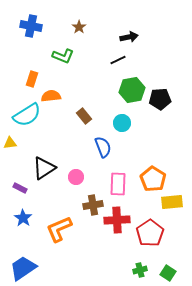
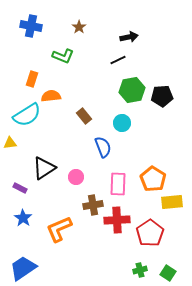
black pentagon: moved 2 px right, 3 px up
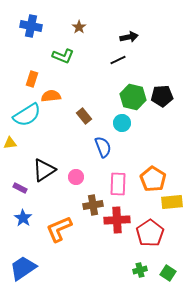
green hexagon: moved 1 px right, 7 px down; rotated 25 degrees clockwise
black triangle: moved 2 px down
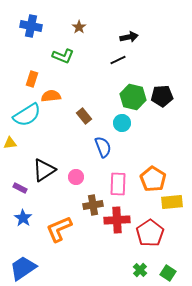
green cross: rotated 32 degrees counterclockwise
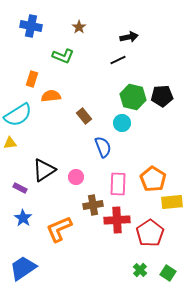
cyan semicircle: moved 9 px left
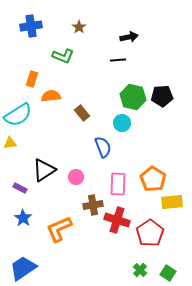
blue cross: rotated 20 degrees counterclockwise
black line: rotated 21 degrees clockwise
brown rectangle: moved 2 px left, 3 px up
red cross: rotated 20 degrees clockwise
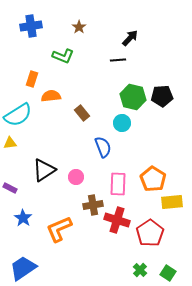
black arrow: moved 1 px right, 1 px down; rotated 36 degrees counterclockwise
purple rectangle: moved 10 px left
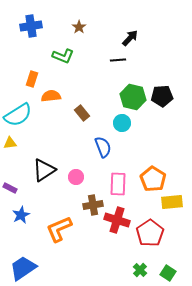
blue star: moved 2 px left, 3 px up; rotated 12 degrees clockwise
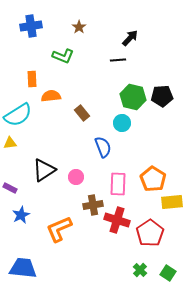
orange rectangle: rotated 21 degrees counterclockwise
blue trapezoid: rotated 40 degrees clockwise
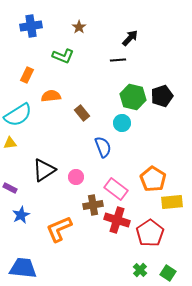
orange rectangle: moved 5 px left, 4 px up; rotated 28 degrees clockwise
black pentagon: rotated 15 degrees counterclockwise
pink rectangle: moved 2 px left, 5 px down; rotated 55 degrees counterclockwise
